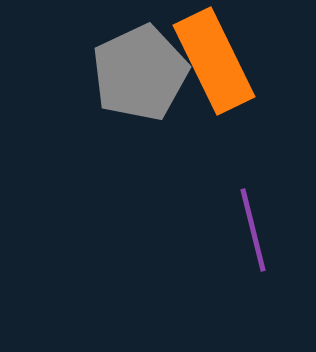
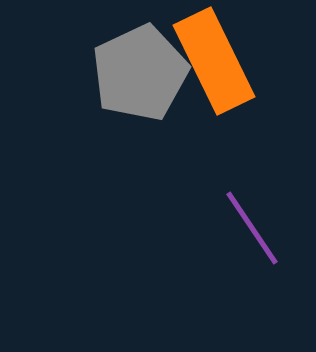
purple line: moved 1 px left, 2 px up; rotated 20 degrees counterclockwise
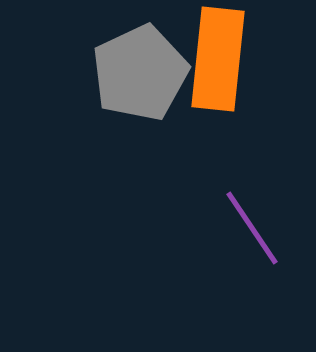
orange rectangle: moved 4 px right, 2 px up; rotated 32 degrees clockwise
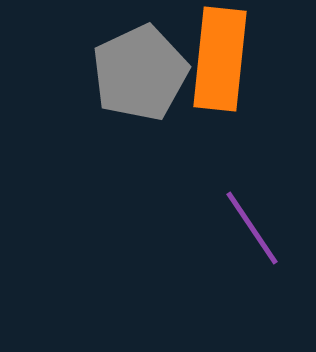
orange rectangle: moved 2 px right
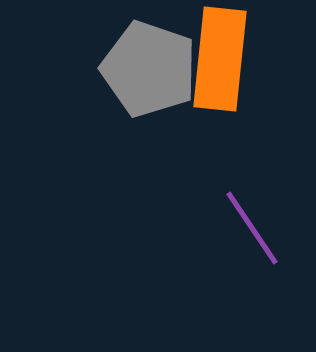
gray pentagon: moved 9 px right, 4 px up; rotated 28 degrees counterclockwise
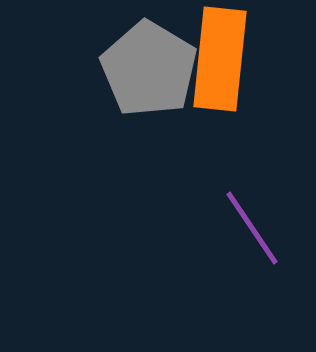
gray pentagon: rotated 12 degrees clockwise
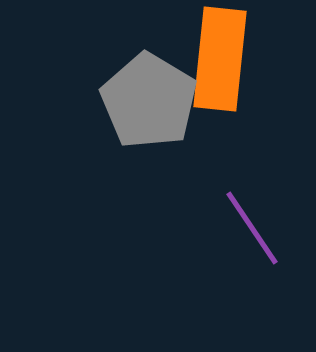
gray pentagon: moved 32 px down
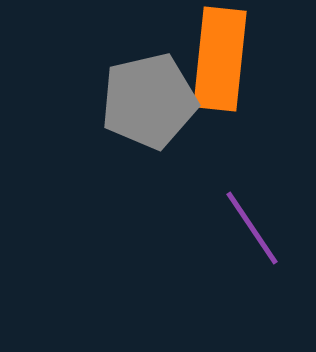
gray pentagon: rotated 28 degrees clockwise
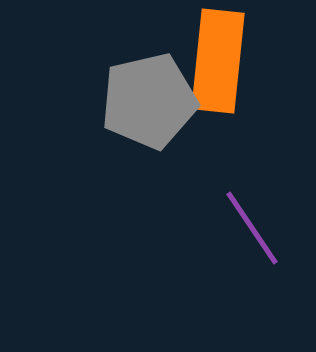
orange rectangle: moved 2 px left, 2 px down
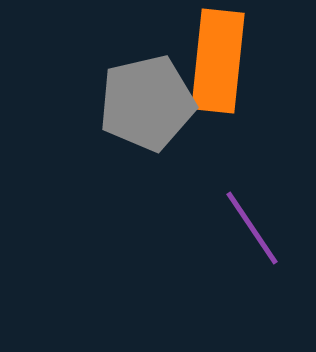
gray pentagon: moved 2 px left, 2 px down
